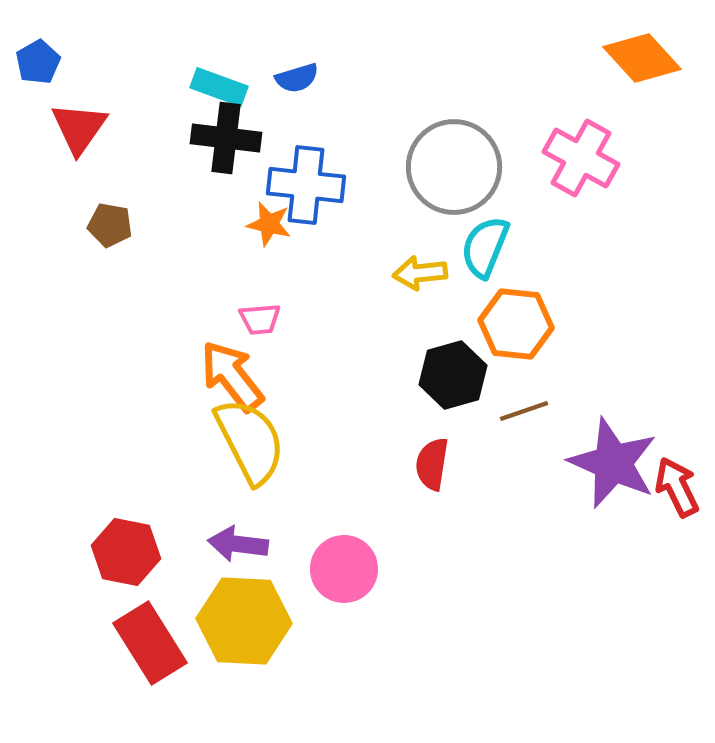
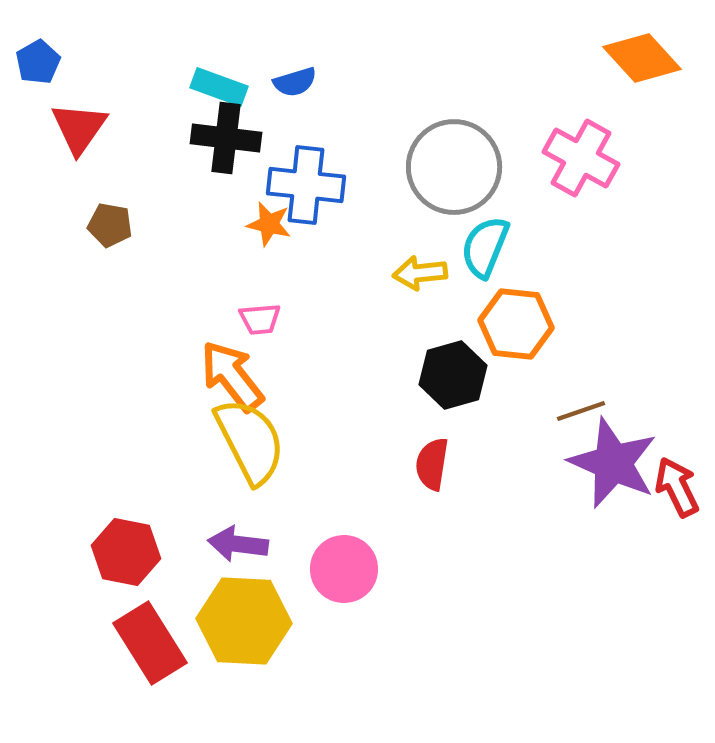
blue semicircle: moved 2 px left, 4 px down
brown line: moved 57 px right
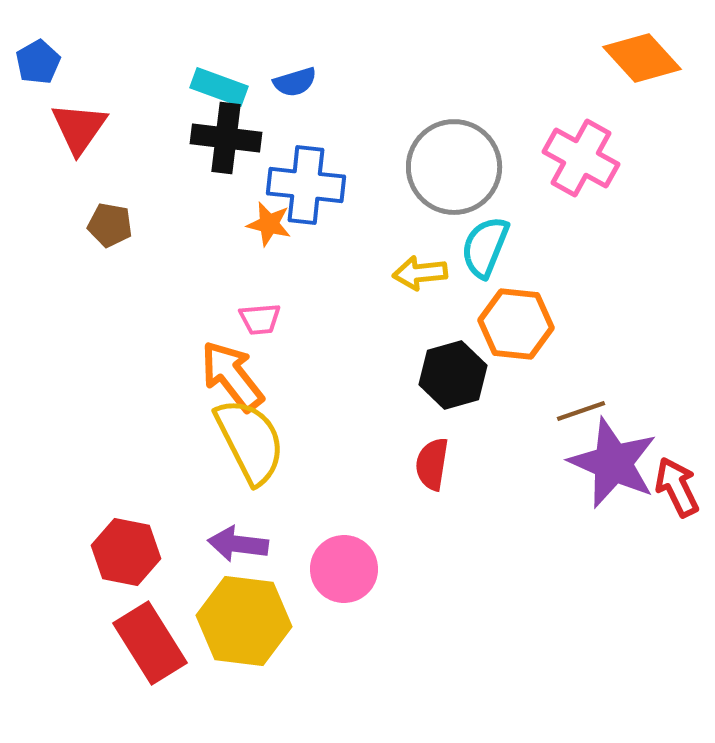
yellow hexagon: rotated 4 degrees clockwise
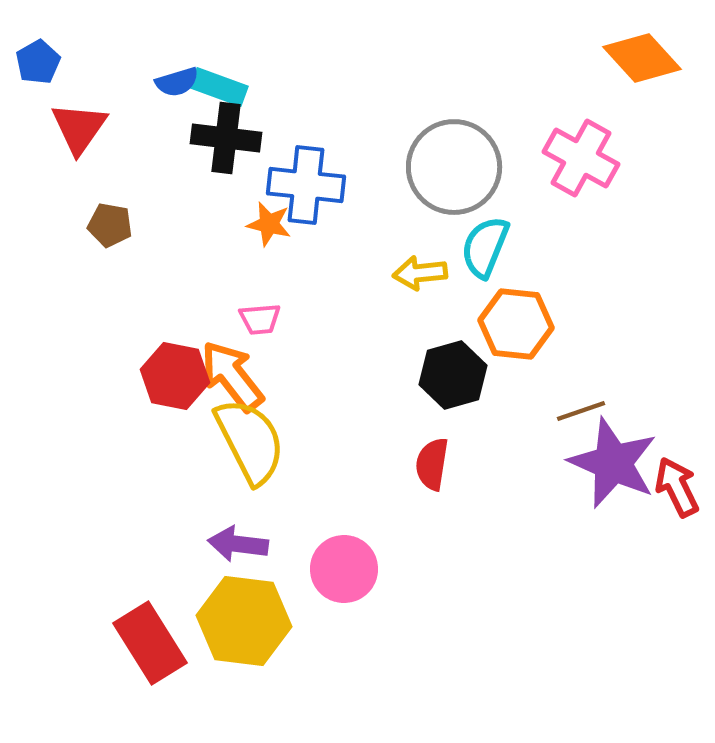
blue semicircle: moved 118 px left
red hexagon: moved 49 px right, 176 px up
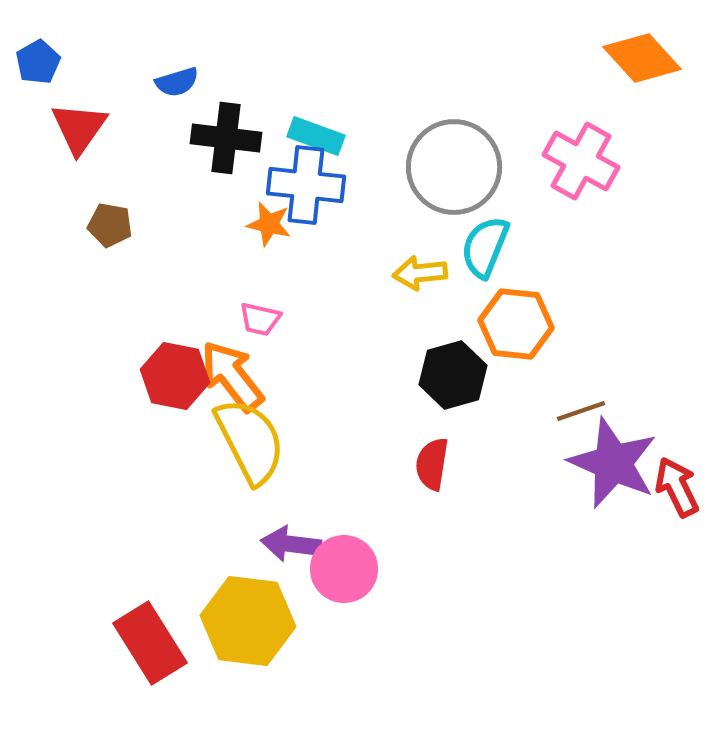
cyan rectangle: moved 97 px right, 49 px down
pink cross: moved 3 px down
pink trapezoid: rotated 18 degrees clockwise
purple arrow: moved 53 px right
yellow hexagon: moved 4 px right
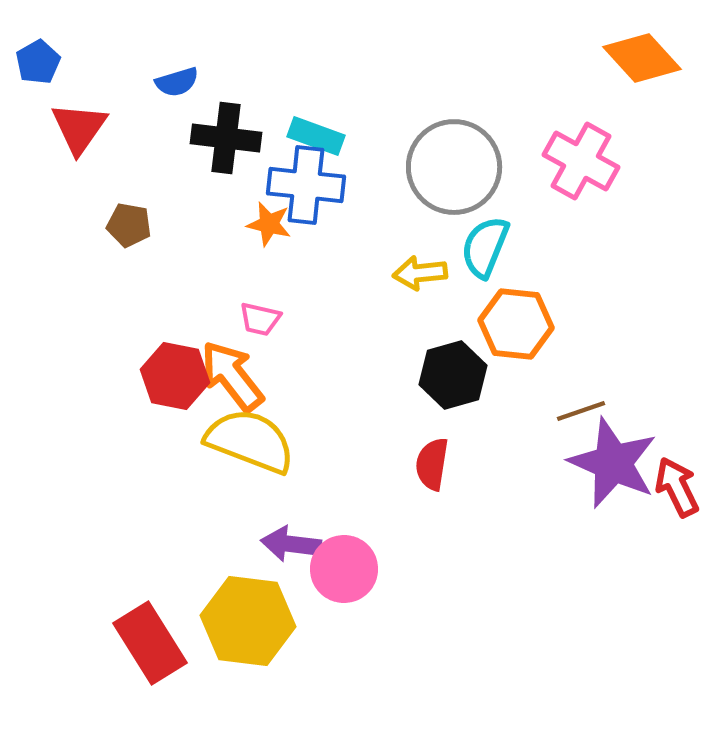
brown pentagon: moved 19 px right
yellow semicircle: rotated 42 degrees counterclockwise
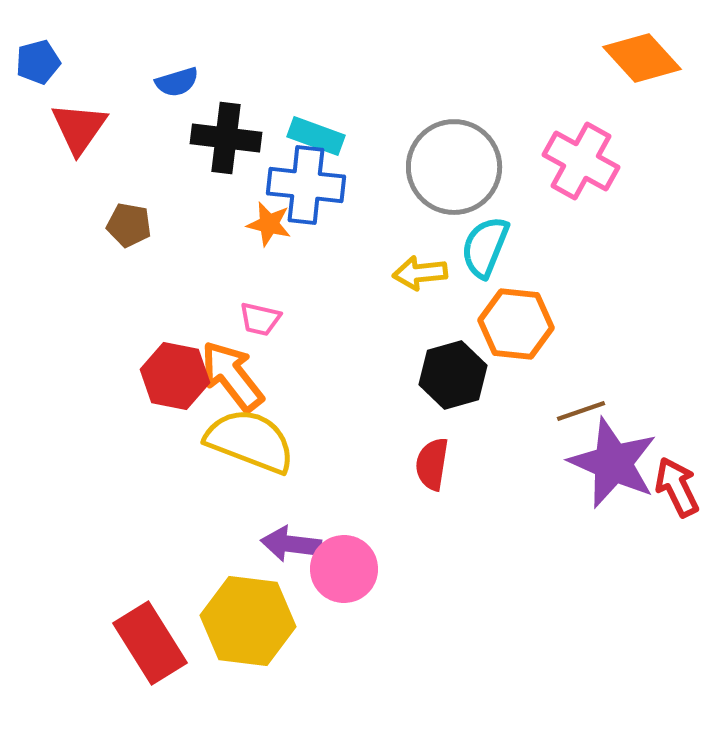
blue pentagon: rotated 15 degrees clockwise
